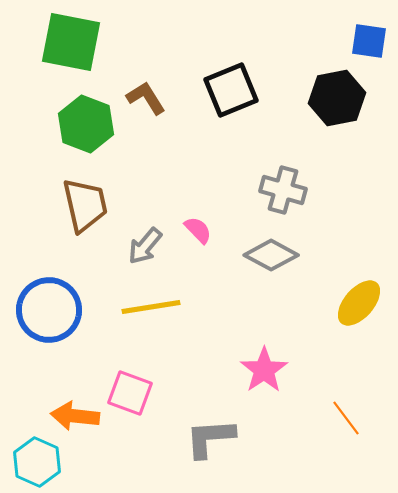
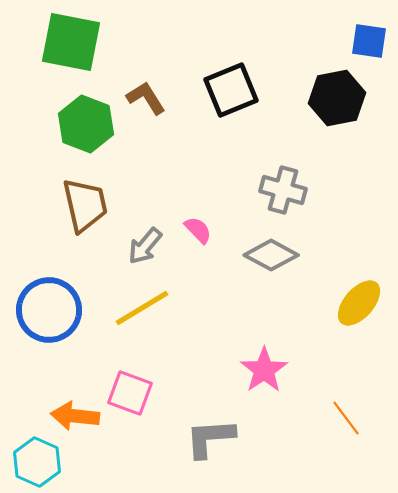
yellow line: moved 9 px left, 1 px down; rotated 22 degrees counterclockwise
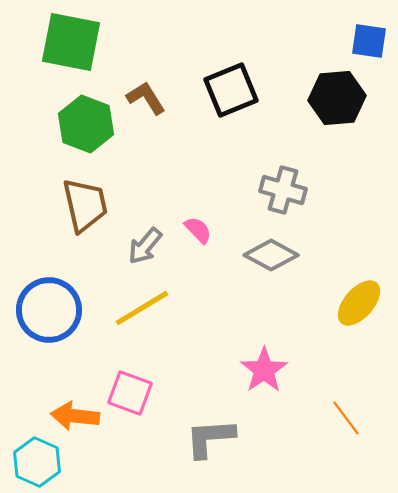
black hexagon: rotated 6 degrees clockwise
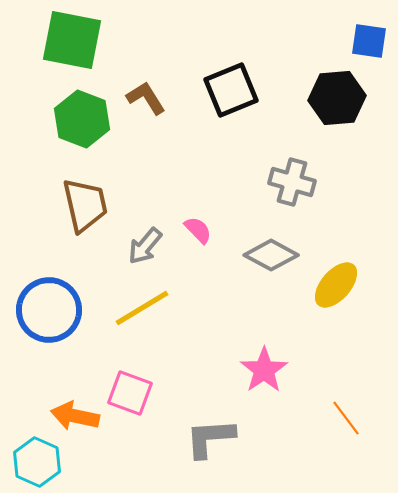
green square: moved 1 px right, 2 px up
green hexagon: moved 4 px left, 5 px up
gray cross: moved 9 px right, 8 px up
yellow ellipse: moved 23 px left, 18 px up
orange arrow: rotated 6 degrees clockwise
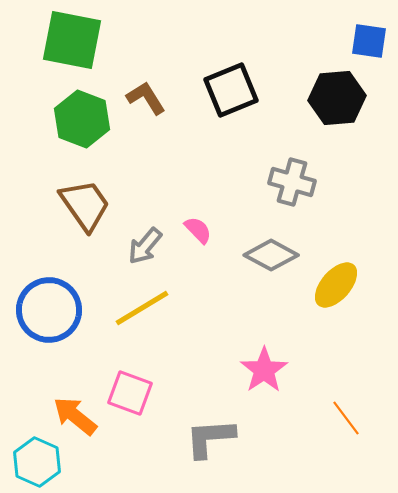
brown trapezoid: rotated 22 degrees counterclockwise
orange arrow: rotated 27 degrees clockwise
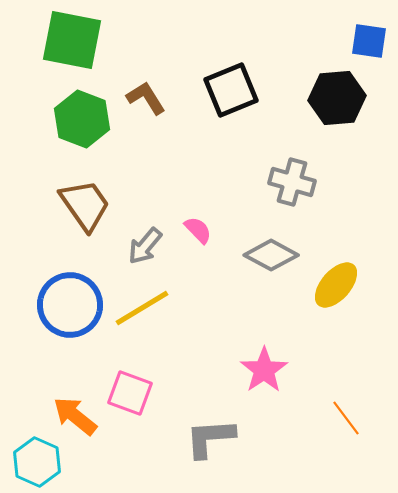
blue circle: moved 21 px right, 5 px up
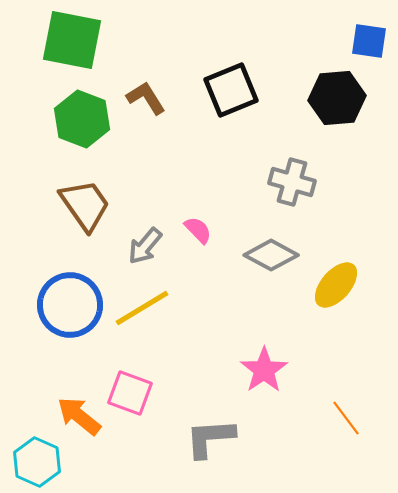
orange arrow: moved 4 px right
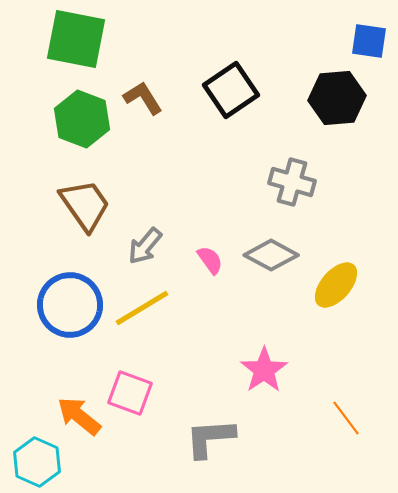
green square: moved 4 px right, 1 px up
black square: rotated 12 degrees counterclockwise
brown L-shape: moved 3 px left
pink semicircle: moved 12 px right, 30 px down; rotated 8 degrees clockwise
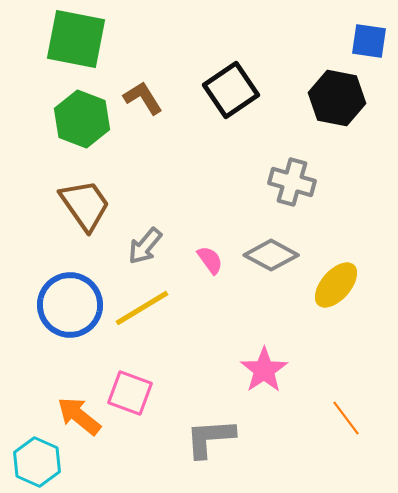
black hexagon: rotated 16 degrees clockwise
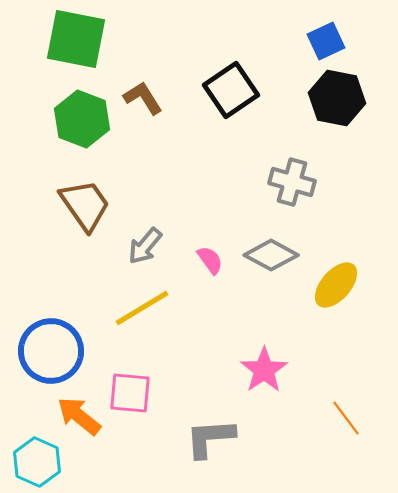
blue square: moved 43 px left; rotated 33 degrees counterclockwise
blue circle: moved 19 px left, 46 px down
pink square: rotated 15 degrees counterclockwise
